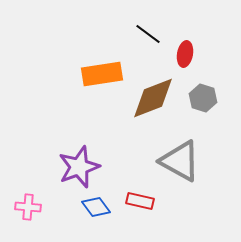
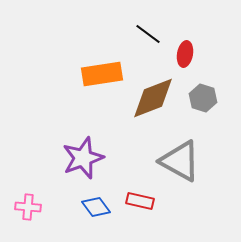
purple star: moved 4 px right, 9 px up
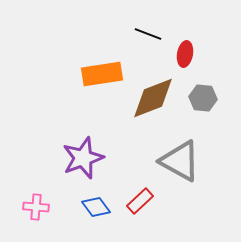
black line: rotated 16 degrees counterclockwise
gray hexagon: rotated 12 degrees counterclockwise
red rectangle: rotated 56 degrees counterclockwise
pink cross: moved 8 px right
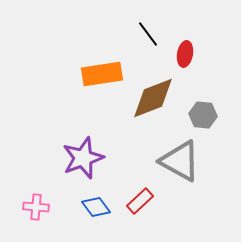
black line: rotated 32 degrees clockwise
gray hexagon: moved 17 px down
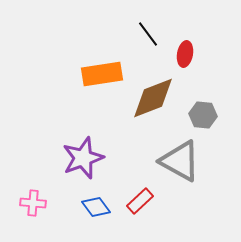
pink cross: moved 3 px left, 4 px up
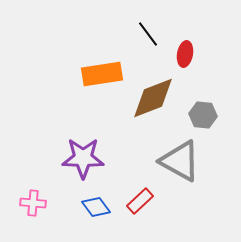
purple star: rotated 21 degrees clockwise
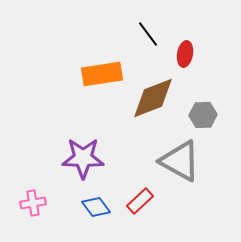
gray hexagon: rotated 8 degrees counterclockwise
pink cross: rotated 15 degrees counterclockwise
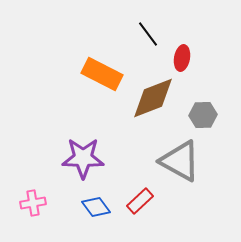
red ellipse: moved 3 px left, 4 px down
orange rectangle: rotated 36 degrees clockwise
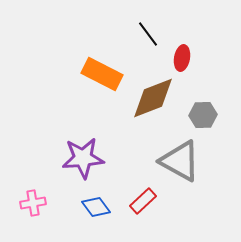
purple star: rotated 6 degrees counterclockwise
red rectangle: moved 3 px right
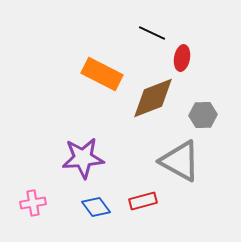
black line: moved 4 px right, 1 px up; rotated 28 degrees counterclockwise
red rectangle: rotated 28 degrees clockwise
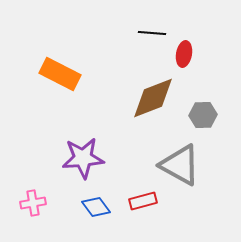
black line: rotated 20 degrees counterclockwise
red ellipse: moved 2 px right, 4 px up
orange rectangle: moved 42 px left
gray triangle: moved 4 px down
